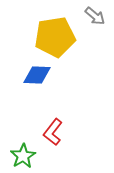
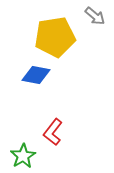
blue diamond: moved 1 px left; rotated 8 degrees clockwise
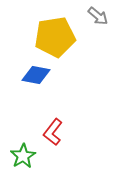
gray arrow: moved 3 px right
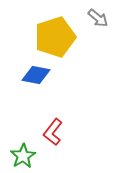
gray arrow: moved 2 px down
yellow pentagon: rotated 9 degrees counterclockwise
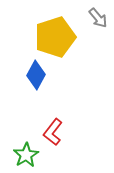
gray arrow: rotated 10 degrees clockwise
blue diamond: rotated 72 degrees counterclockwise
green star: moved 3 px right, 1 px up
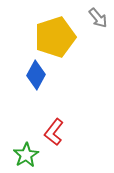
red L-shape: moved 1 px right
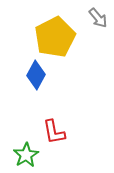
yellow pentagon: rotated 9 degrees counterclockwise
red L-shape: rotated 48 degrees counterclockwise
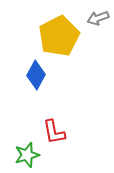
gray arrow: rotated 110 degrees clockwise
yellow pentagon: moved 4 px right, 1 px up
green star: moved 1 px right; rotated 15 degrees clockwise
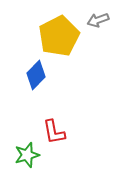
gray arrow: moved 2 px down
blue diamond: rotated 16 degrees clockwise
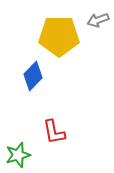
yellow pentagon: rotated 27 degrees clockwise
blue diamond: moved 3 px left, 1 px down
green star: moved 9 px left
